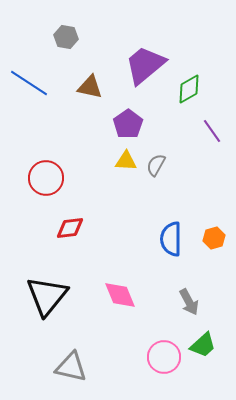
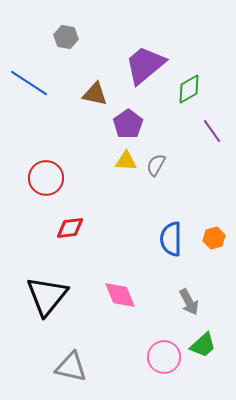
brown triangle: moved 5 px right, 7 px down
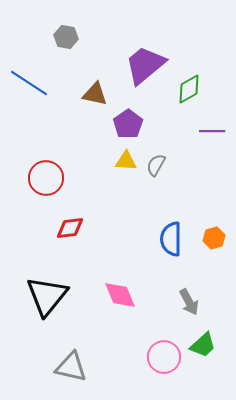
purple line: rotated 55 degrees counterclockwise
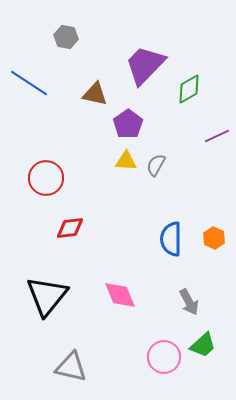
purple trapezoid: rotated 6 degrees counterclockwise
purple line: moved 5 px right, 5 px down; rotated 25 degrees counterclockwise
orange hexagon: rotated 20 degrees counterclockwise
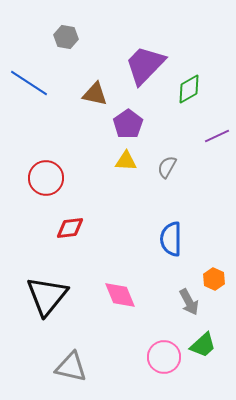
gray semicircle: moved 11 px right, 2 px down
orange hexagon: moved 41 px down
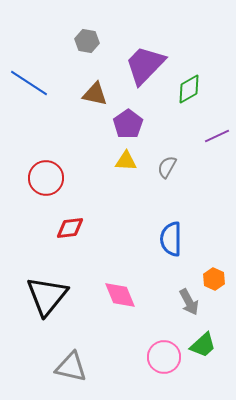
gray hexagon: moved 21 px right, 4 px down
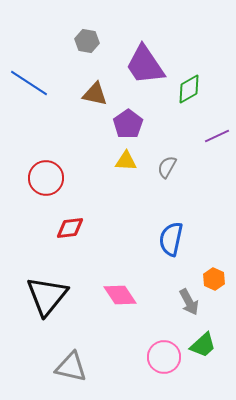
purple trapezoid: rotated 78 degrees counterclockwise
blue semicircle: rotated 12 degrees clockwise
pink diamond: rotated 12 degrees counterclockwise
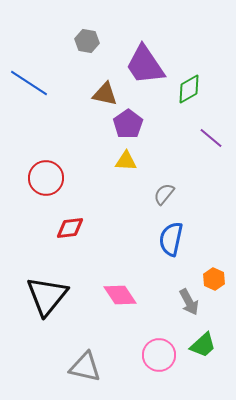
brown triangle: moved 10 px right
purple line: moved 6 px left, 2 px down; rotated 65 degrees clockwise
gray semicircle: moved 3 px left, 27 px down; rotated 10 degrees clockwise
pink circle: moved 5 px left, 2 px up
gray triangle: moved 14 px right
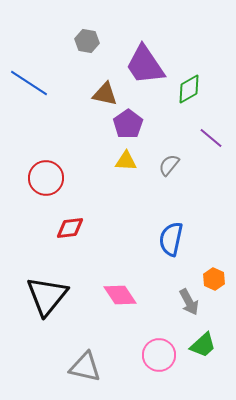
gray semicircle: moved 5 px right, 29 px up
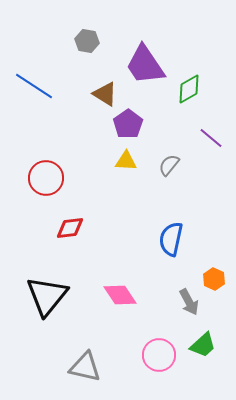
blue line: moved 5 px right, 3 px down
brown triangle: rotated 20 degrees clockwise
